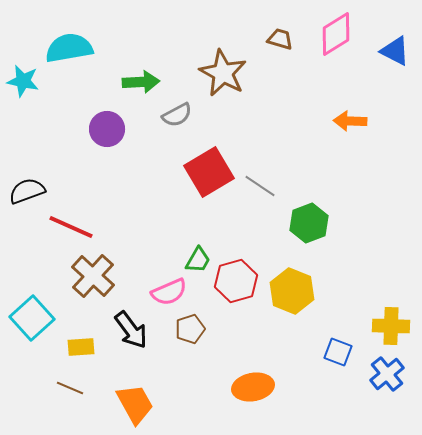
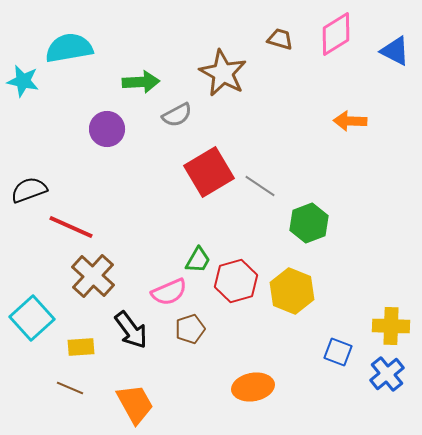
black semicircle: moved 2 px right, 1 px up
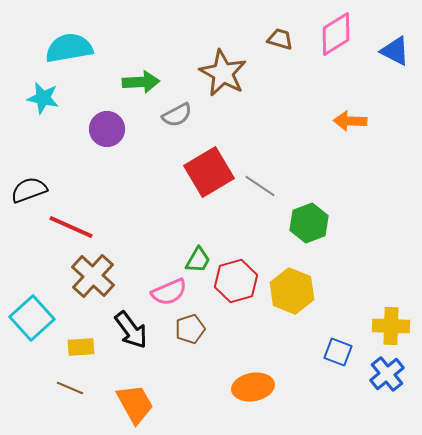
cyan star: moved 20 px right, 17 px down
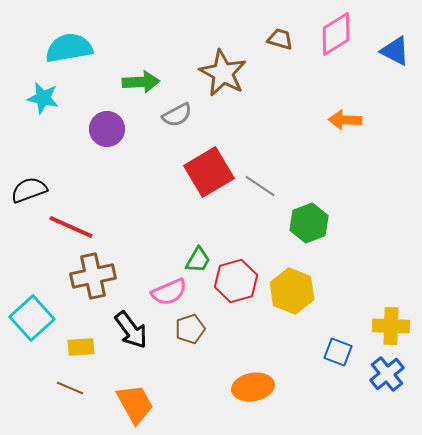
orange arrow: moved 5 px left, 1 px up
brown cross: rotated 36 degrees clockwise
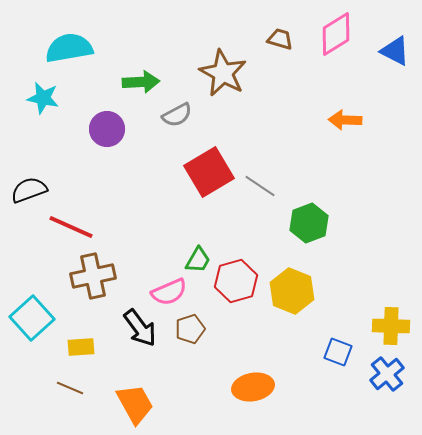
black arrow: moved 9 px right, 2 px up
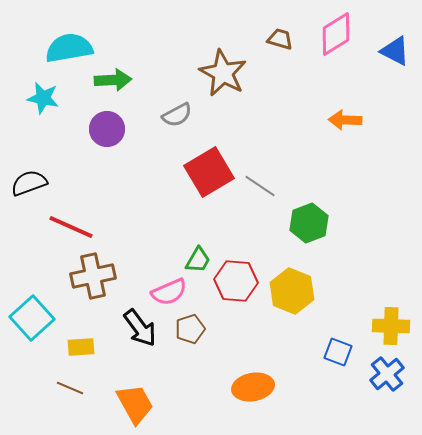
green arrow: moved 28 px left, 2 px up
black semicircle: moved 7 px up
red hexagon: rotated 21 degrees clockwise
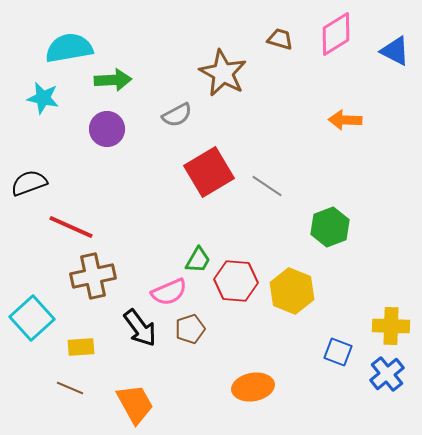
gray line: moved 7 px right
green hexagon: moved 21 px right, 4 px down
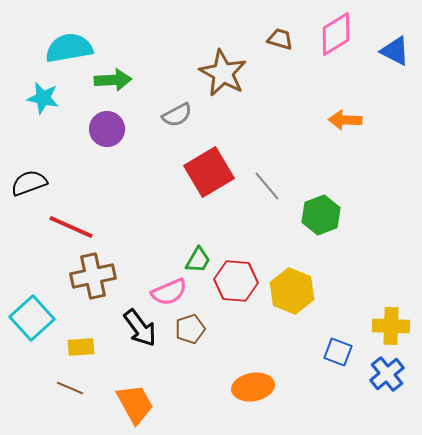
gray line: rotated 16 degrees clockwise
green hexagon: moved 9 px left, 12 px up
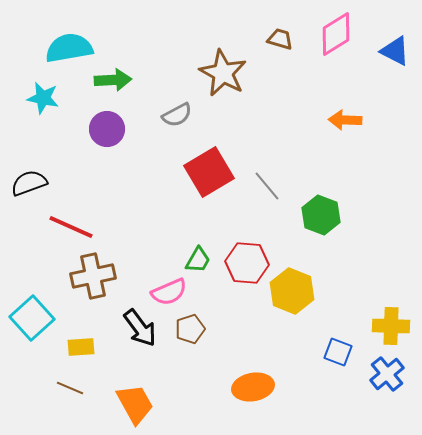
green hexagon: rotated 18 degrees counterclockwise
red hexagon: moved 11 px right, 18 px up
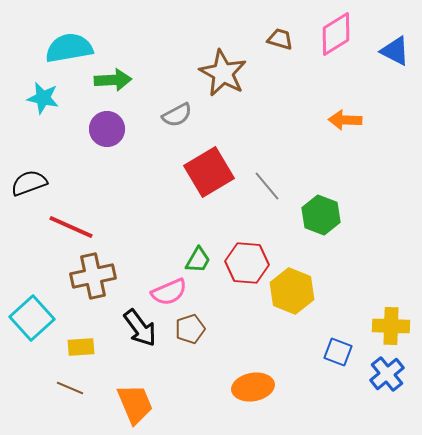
orange trapezoid: rotated 6 degrees clockwise
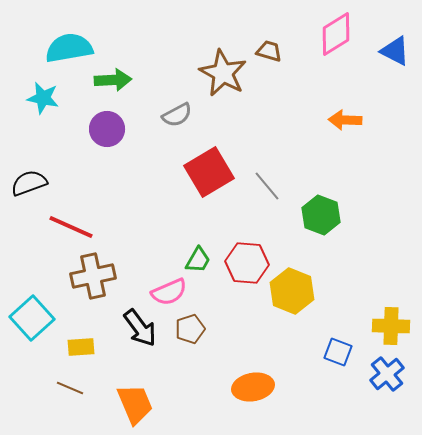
brown trapezoid: moved 11 px left, 12 px down
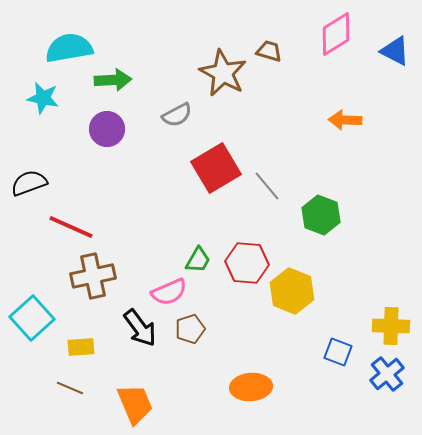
red square: moved 7 px right, 4 px up
orange ellipse: moved 2 px left; rotated 6 degrees clockwise
